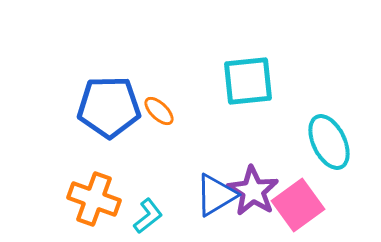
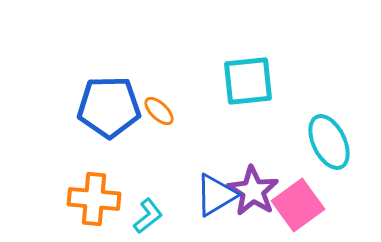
orange cross: rotated 15 degrees counterclockwise
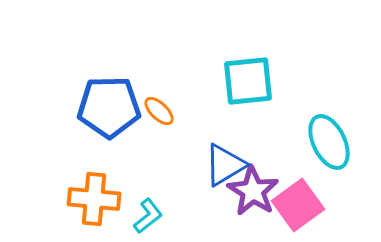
blue triangle: moved 9 px right, 30 px up
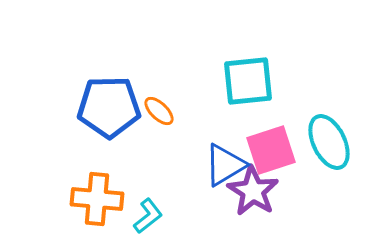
orange cross: moved 3 px right
pink square: moved 27 px left, 55 px up; rotated 18 degrees clockwise
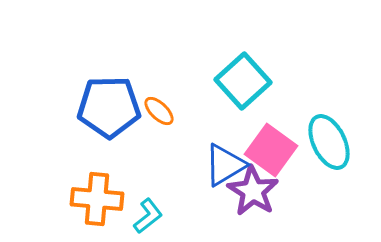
cyan square: moved 5 px left; rotated 36 degrees counterclockwise
pink square: rotated 36 degrees counterclockwise
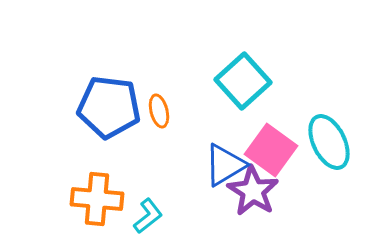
blue pentagon: rotated 8 degrees clockwise
orange ellipse: rotated 32 degrees clockwise
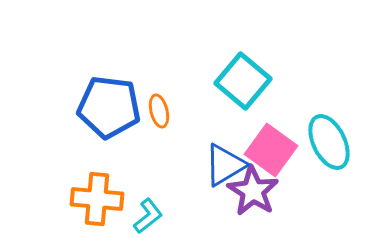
cyan square: rotated 8 degrees counterclockwise
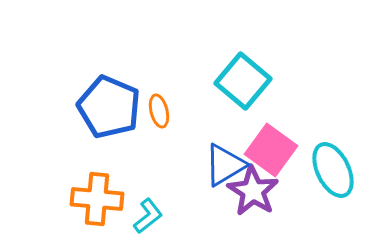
blue pentagon: rotated 16 degrees clockwise
cyan ellipse: moved 4 px right, 28 px down
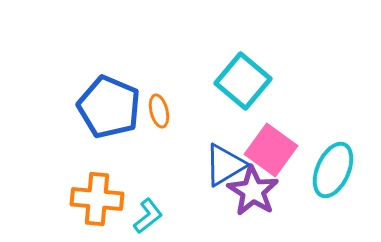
cyan ellipse: rotated 50 degrees clockwise
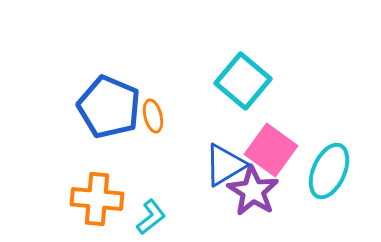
orange ellipse: moved 6 px left, 5 px down
cyan ellipse: moved 4 px left, 1 px down
cyan L-shape: moved 3 px right, 1 px down
